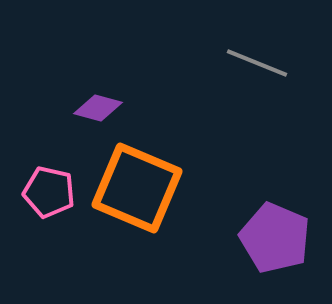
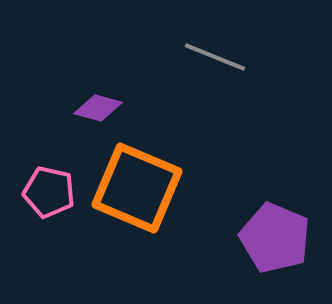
gray line: moved 42 px left, 6 px up
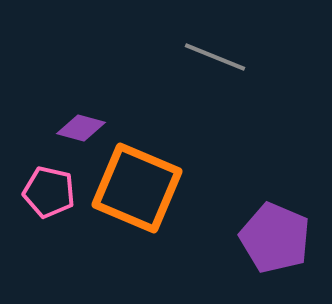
purple diamond: moved 17 px left, 20 px down
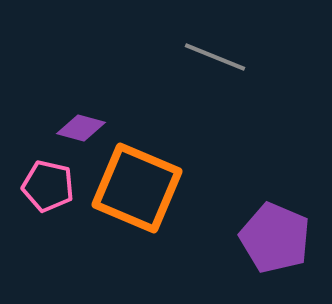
pink pentagon: moved 1 px left, 6 px up
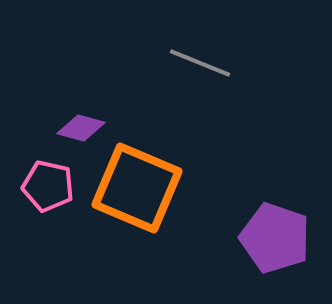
gray line: moved 15 px left, 6 px down
purple pentagon: rotated 4 degrees counterclockwise
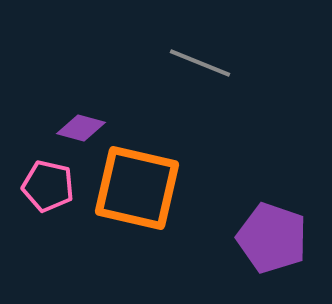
orange square: rotated 10 degrees counterclockwise
purple pentagon: moved 3 px left
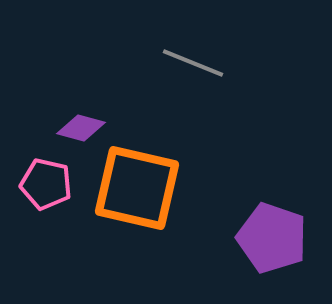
gray line: moved 7 px left
pink pentagon: moved 2 px left, 2 px up
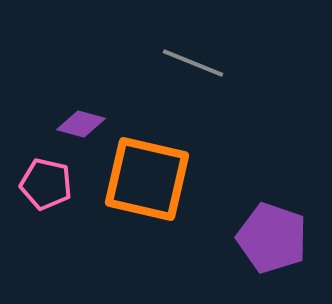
purple diamond: moved 4 px up
orange square: moved 10 px right, 9 px up
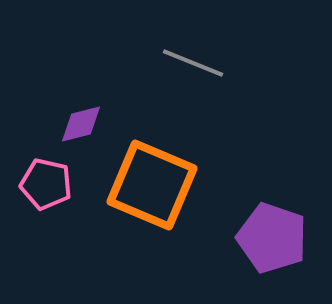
purple diamond: rotated 30 degrees counterclockwise
orange square: moved 5 px right, 6 px down; rotated 10 degrees clockwise
